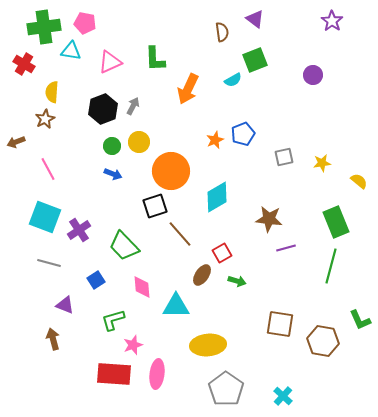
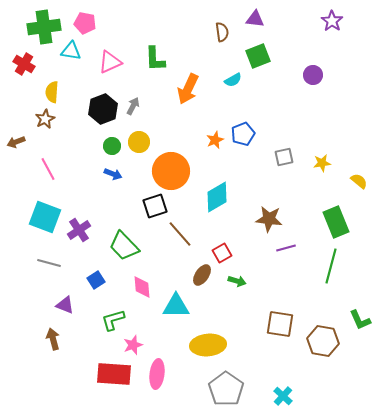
purple triangle at (255, 19): rotated 30 degrees counterclockwise
green square at (255, 60): moved 3 px right, 4 px up
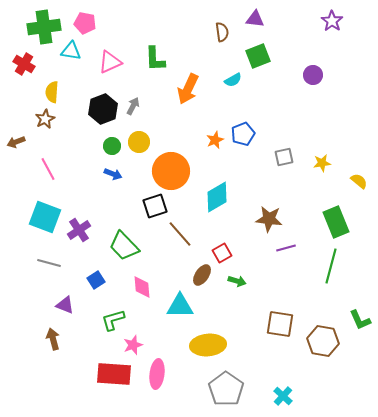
cyan triangle at (176, 306): moved 4 px right
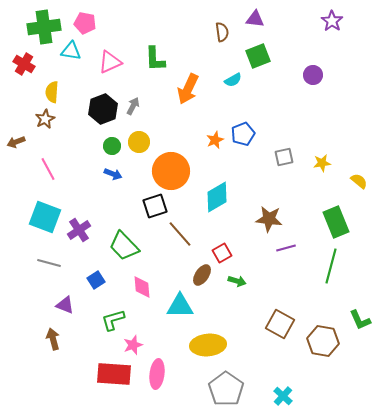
brown square at (280, 324): rotated 20 degrees clockwise
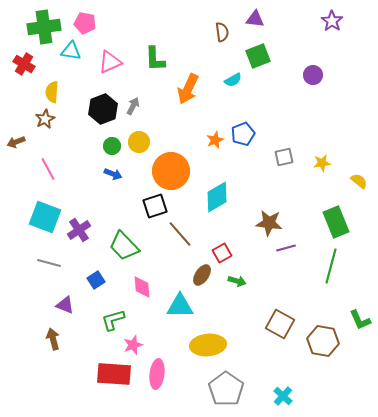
brown star at (269, 219): moved 4 px down
